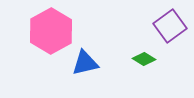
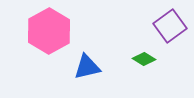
pink hexagon: moved 2 px left
blue triangle: moved 2 px right, 4 px down
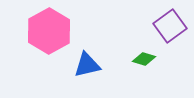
green diamond: rotated 15 degrees counterclockwise
blue triangle: moved 2 px up
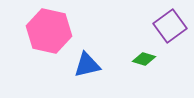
pink hexagon: rotated 18 degrees counterclockwise
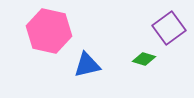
purple square: moved 1 px left, 2 px down
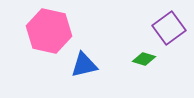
blue triangle: moved 3 px left
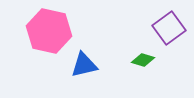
green diamond: moved 1 px left, 1 px down
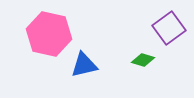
pink hexagon: moved 3 px down
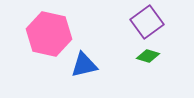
purple square: moved 22 px left, 6 px up
green diamond: moved 5 px right, 4 px up
